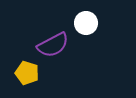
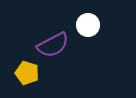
white circle: moved 2 px right, 2 px down
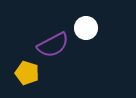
white circle: moved 2 px left, 3 px down
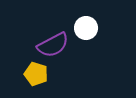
yellow pentagon: moved 9 px right, 1 px down
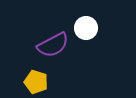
yellow pentagon: moved 8 px down
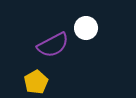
yellow pentagon: rotated 25 degrees clockwise
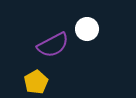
white circle: moved 1 px right, 1 px down
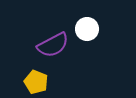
yellow pentagon: rotated 20 degrees counterclockwise
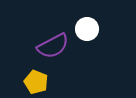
purple semicircle: moved 1 px down
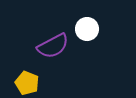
yellow pentagon: moved 9 px left, 1 px down
